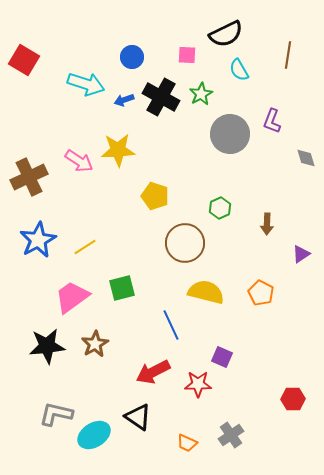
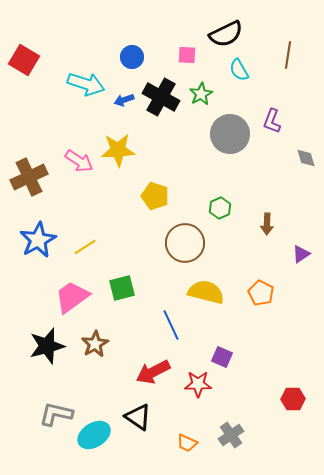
black star: rotated 9 degrees counterclockwise
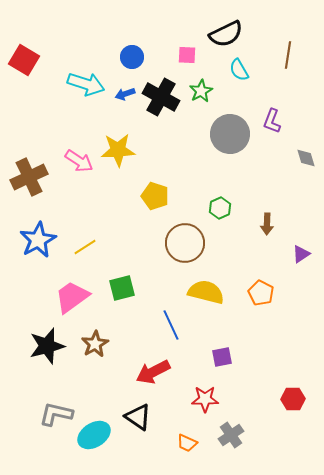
green star: moved 3 px up
blue arrow: moved 1 px right, 6 px up
purple square: rotated 35 degrees counterclockwise
red star: moved 7 px right, 15 px down
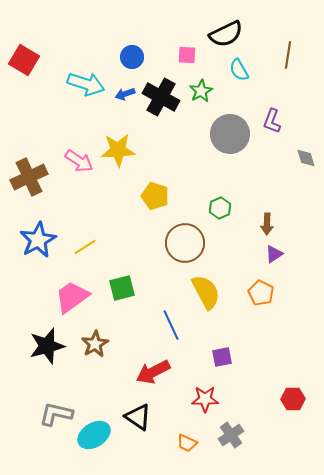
purple triangle: moved 27 px left
yellow semicircle: rotated 48 degrees clockwise
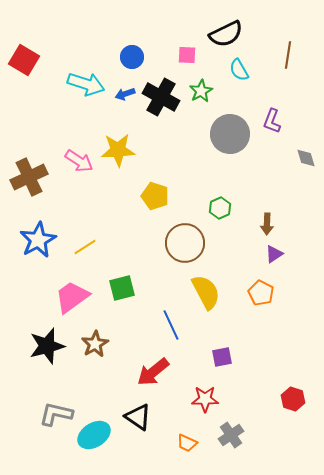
red arrow: rotated 12 degrees counterclockwise
red hexagon: rotated 20 degrees clockwise
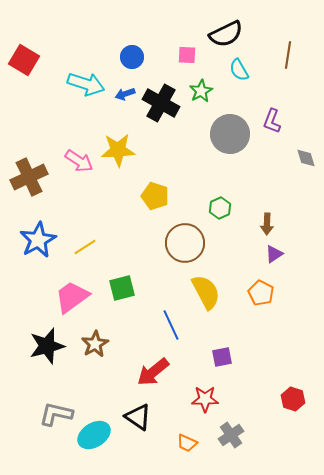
black cross: moved 6 px down
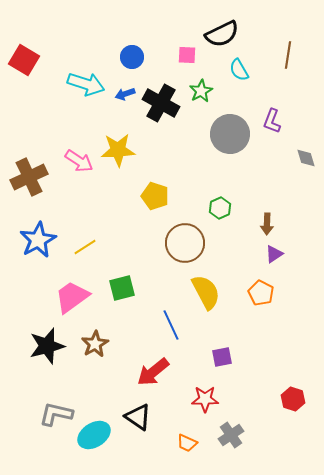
black semicircle: moved 4 px left
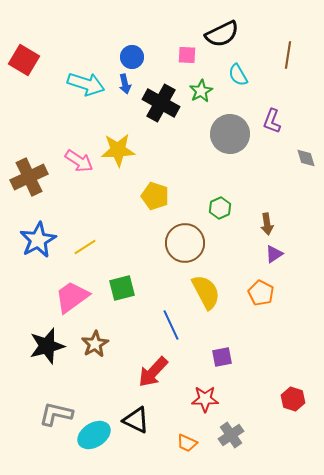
cyan semicircle: moved 1 px left, 5 px down
blue arrow: moved 10 px up; rotated 84 degrees counterclockwise
brown arrow: rotated 10 degrees counterclockwise
red arrow: rotated 8 degrees counterclockwise
black triangle: moved 2 px left, 3 px down; rotated 8 degrees counterclockwise
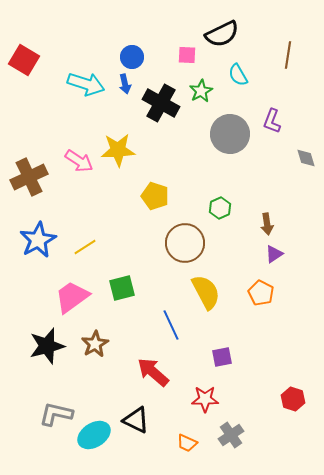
red arrow: rotated 88 degrees clockwise
